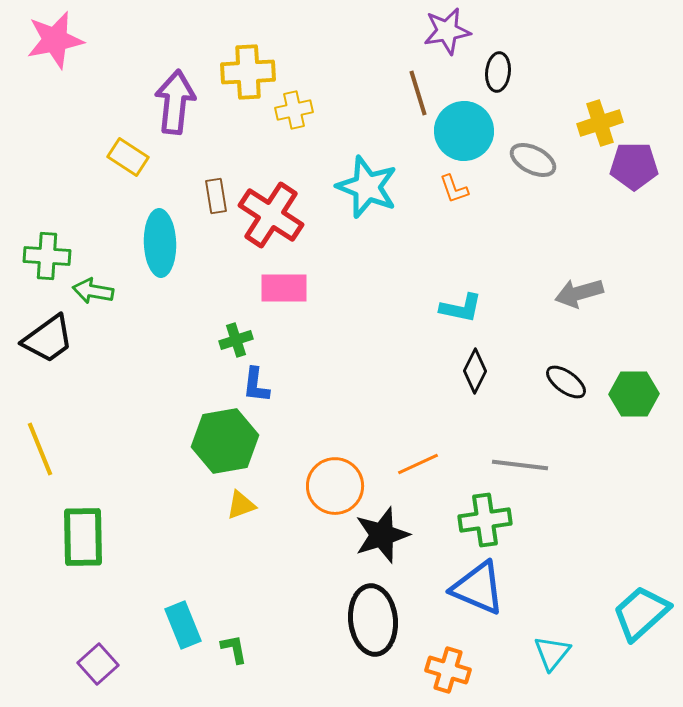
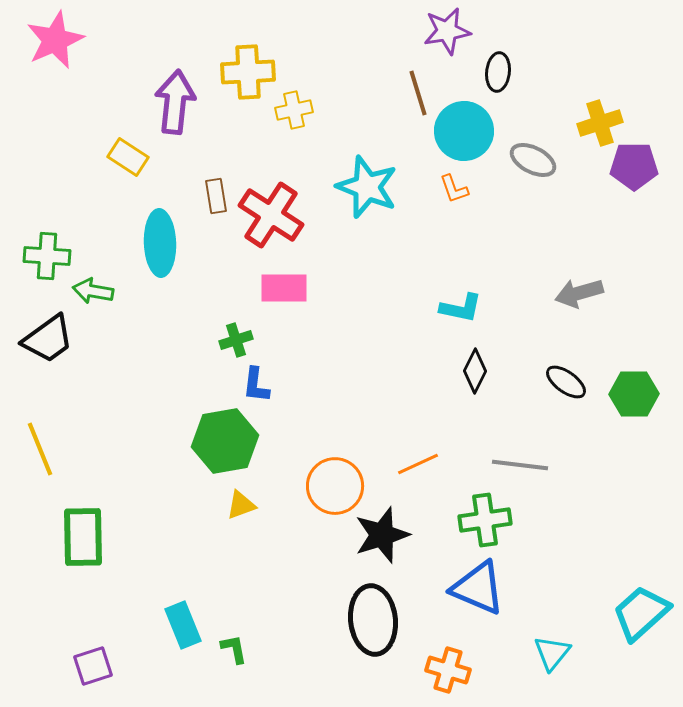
pink star at (55, 40): rotated 12 degrees counterclockwise
purple square at (98, 664): moved 5 px left, 2 px down; rotated 24 degrees clockwise
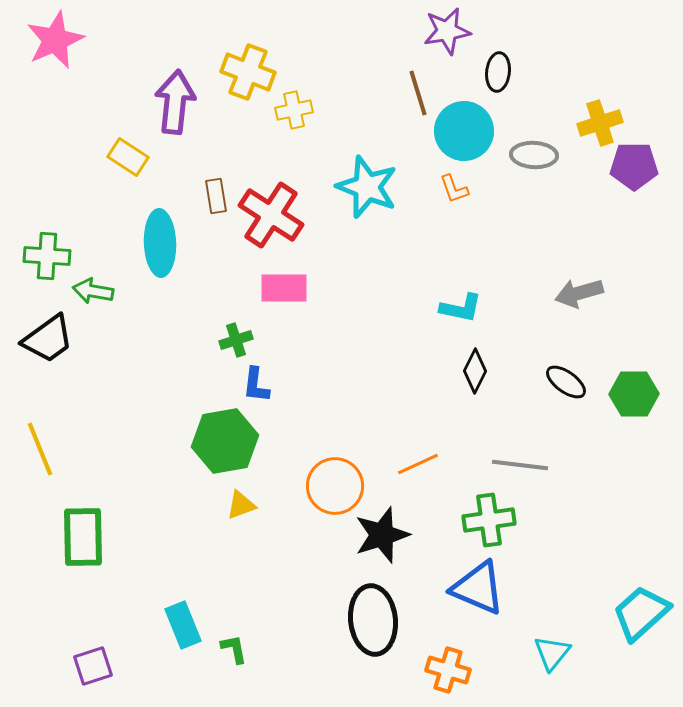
yellow cross at (248, 72): rotated 24 degrees clockwise
gray ellipse at (533, 160): moved 1 px right, 5 px up; rotated 24 degrees counterclockwise
green cross at (485, 520): moved 4 px right
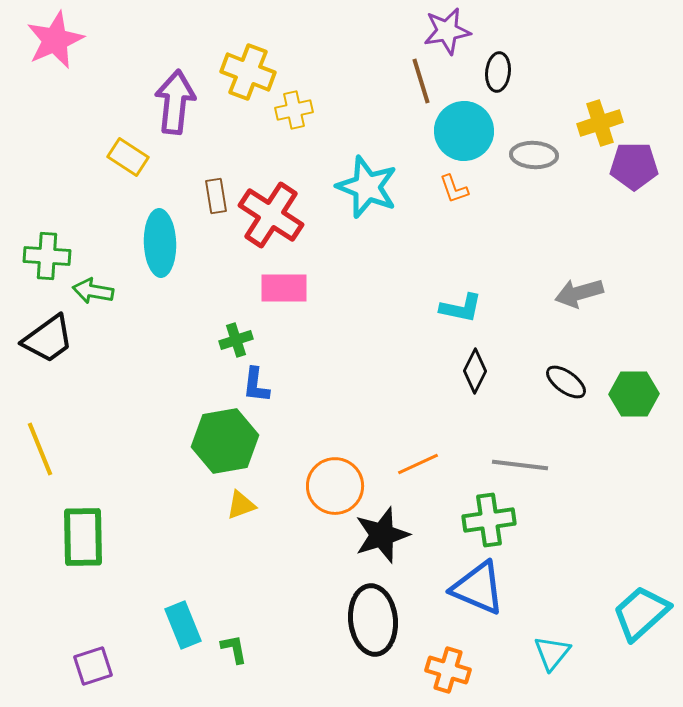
brown line at (418, 93): moved 3 px right, 12 px up
